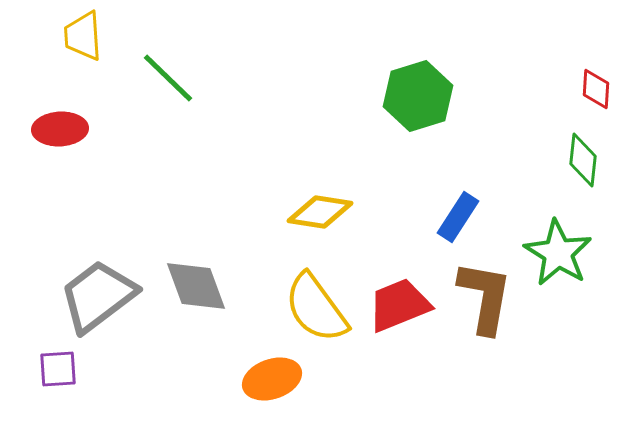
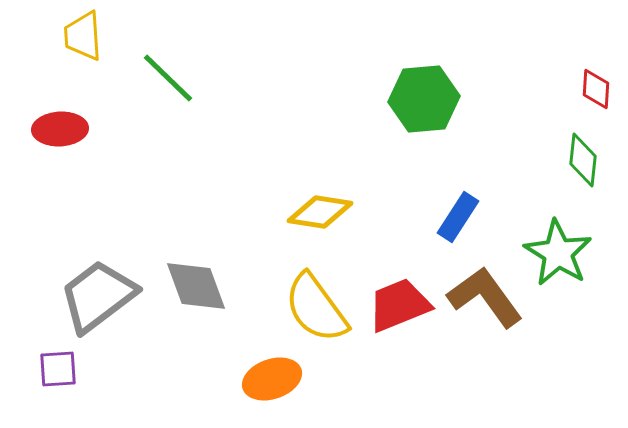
green hexagon: moved 6 px right, 3 px down; rotated 12 degrees clockwise
brown L-shape: rotated 46 degrees counterclockwise
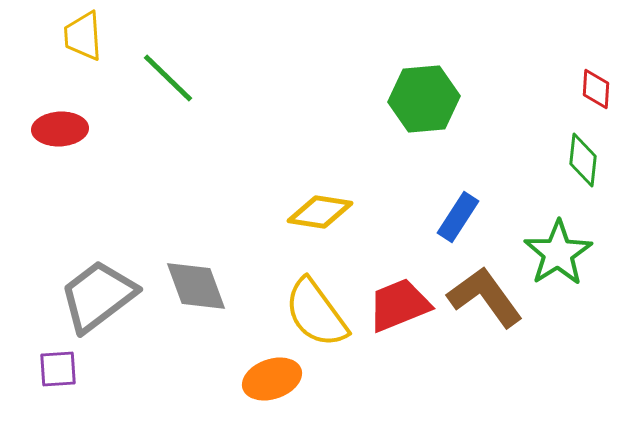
green star: rotated 8 degrees clockwise
yellow semicircle: moved 5 px down
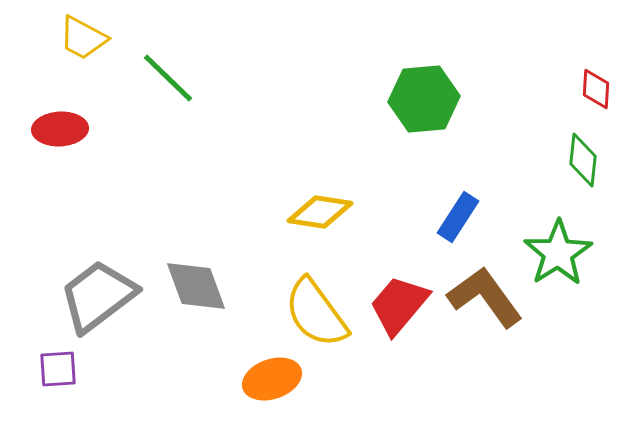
yellow trapezoid: moved 2 px down; rotated 58 degrees counterclockwise
red trapezoid: rotated 28 degrees counterclockwise
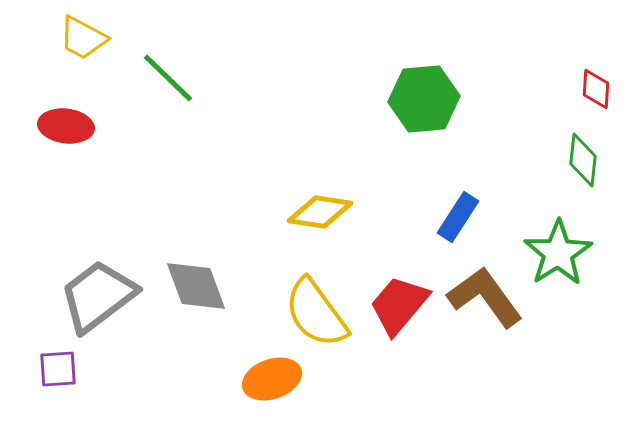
red ellipse: moved 6 px right, 3 px up; rotated 10 degrees clockwise
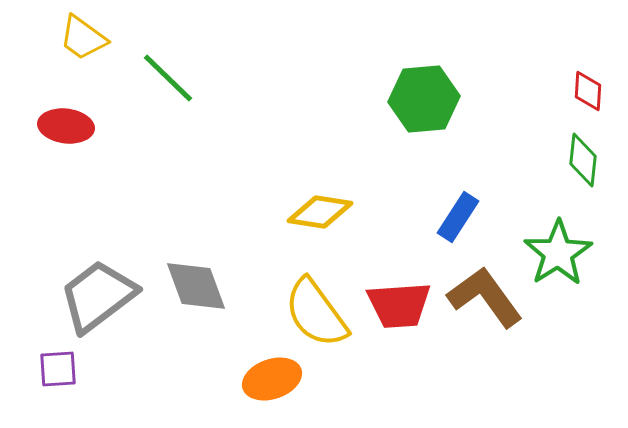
yellow trapezoid: rotated 8 degrees clockwise
red diamond: moved 8 px left, 2 px down
red trapezoid: rotated 134 degrees counterclockwise
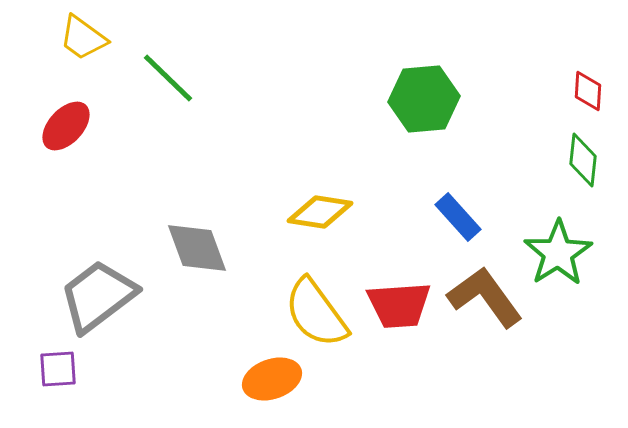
red ellipse: rotated 54 degrees counterclockwise
blue rectangle: rotated 75 degrees counterclockwise
gray diamond: moved 1 px right, 38 px up
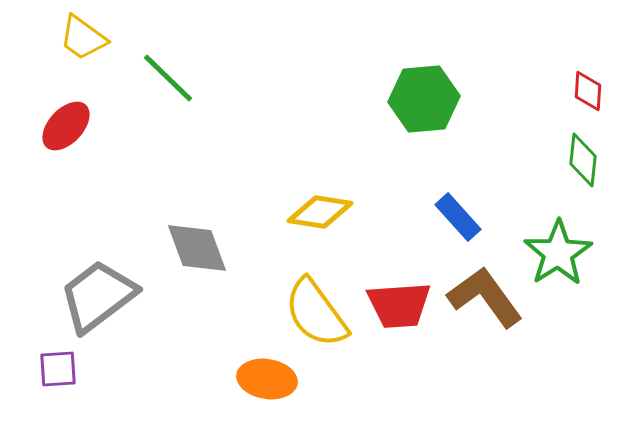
orange ellipse: moved 5 px left; rotated 28 degrees clockwise
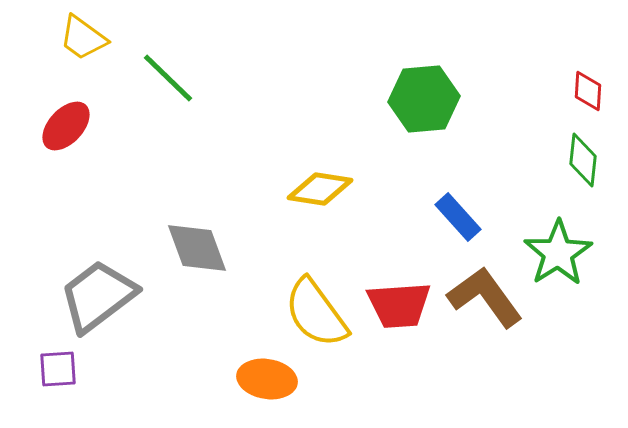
yellow diamond: moved 23 px up
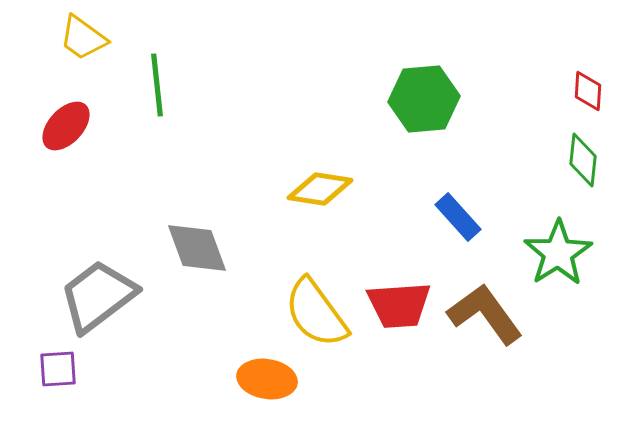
green line: moved 11 px left, 7 px down; rotated 40 degrees clockwise
brown L-shape: moved 17 px down
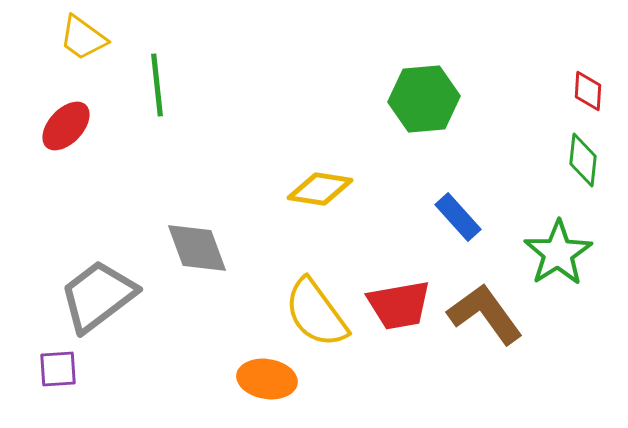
red trapezoid: rotated 6 degrees counterclockwise
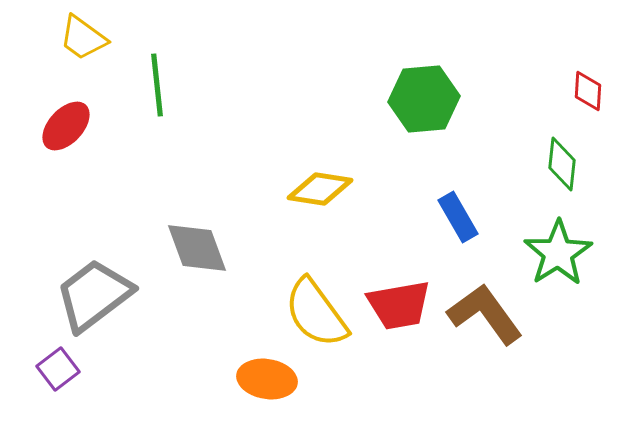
green diamond: moved 21 px left, 4 px down
blue rectangle: rotated 12 degrees clockwise
gray trapezoid: moved 4 px left, 1 px up
purple square: rotated 33 degrees counterclockwise
